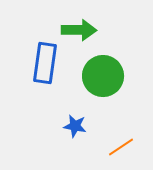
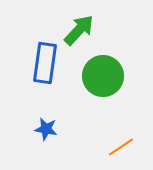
green arrow: rotated 48 degrees counterclockwise
blue star: moved 29 px left, 3 px down
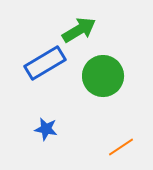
green arrow: rotated 16 degrees clockwise
blue rectangle: rotated 51 degrees clockwise
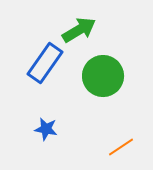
blue rectangle: rotated 24 degrees counterclockwise
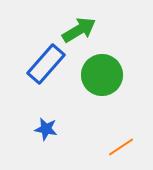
blue rectangle: moved 1 px right, 1 px down; rotated 6 degrees clockwise
green circle: moved 1 px left, 1 px up
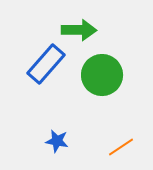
green arrow: rotated 32 degrees clockwise
blue star: moved 11 px right, 12 px down
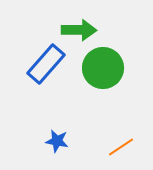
green circle: moved 1 px right, 7 px up
